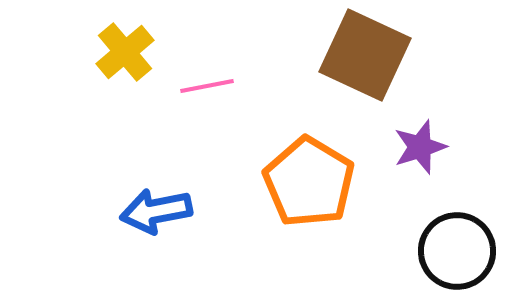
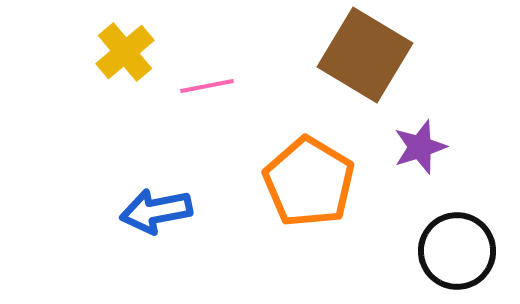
brown square: rotated 6 degrees clockwise
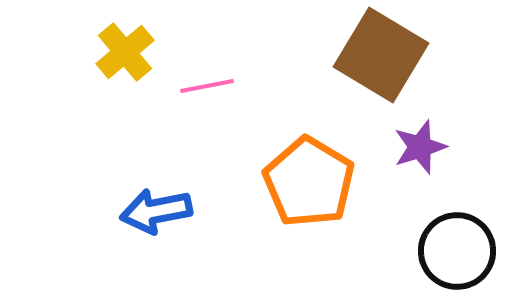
brown square: moved 16 px right
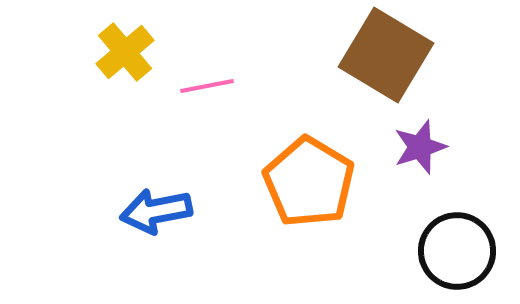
brown square: moved 5 px right
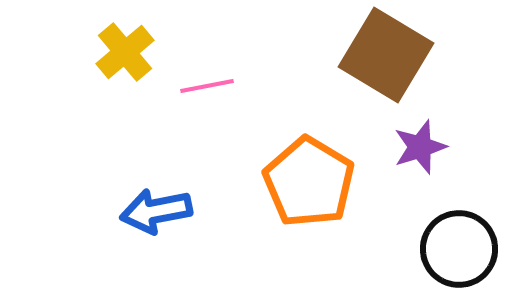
black circle: moved 2 px right, 2 px up
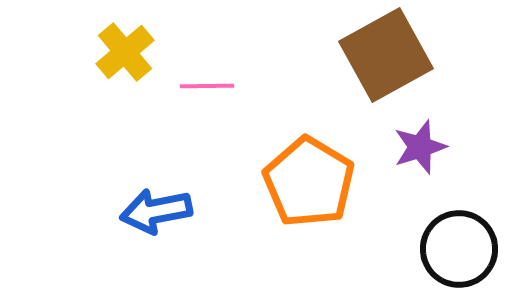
brown square: rotated 30 degrees clockwise
pink line: rotated 10 degrees clockwise
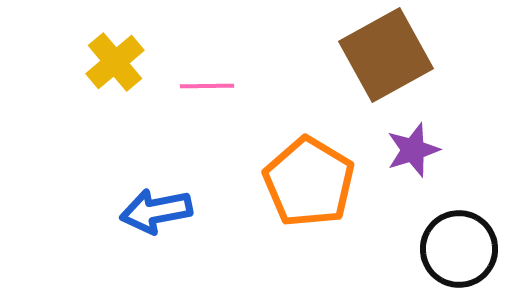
yellow cross: moved 10 px left, 10 px down
purple star: moved 7 px left, 3 px down
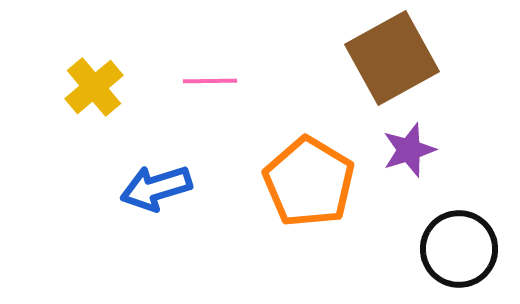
brown square: moved 6 px right, 3 px down
yellow cross: moved 21 px left, 25 px down
pink line: moved 3 px right, 5 px up
purple star: moved 4 px left
blue arrow: moved 23 px up; rotated 6 degrees counterclockwise
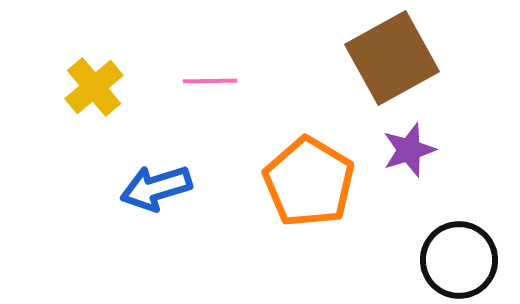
black circle: moved 11 px down
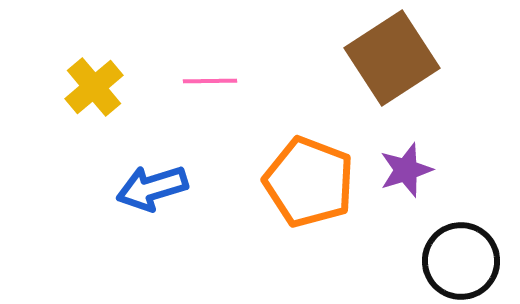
brown square: rotated 4 degrees counterclockwise
purple star: moved 3 px left, 20 px down
orange pentagon: rotated 10 degrees counterclockwise
blue arrow: moved 4 px left
black circle: moved 2 px right, 1 px down
